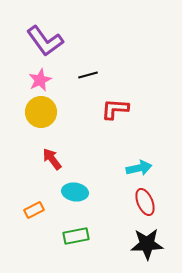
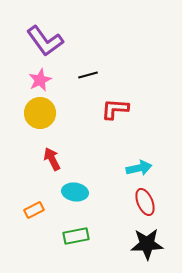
yellow circle: moved 1 px left, 1 px down
red arrow: rotated 10 degrees clockwise
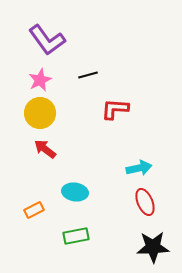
purple L-shape: moved 2 px right, 1 px up
red arrow: moved 7 px left, 10 px up; rotated 25 degrees counterclockwise
black star: moved 6 px right, 3 px down
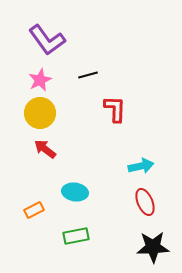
red L-shape: rotated 88 degrees clockwise
cyan arrow: moved 2 px right, 2 px up
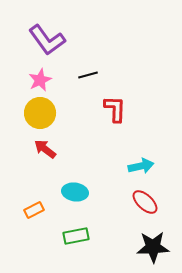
red ellipse: rotated 24 degrees counterclockwise
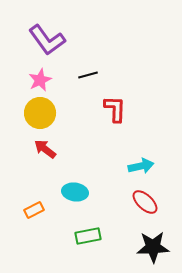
green rectangle: moved 12 px right
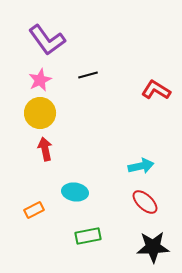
red L-shape: moved 41 px right, 19 px up; rotated 60 degrees counterclockwise
red arrow: rotated 40 degrees clockwise
